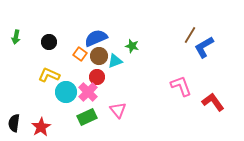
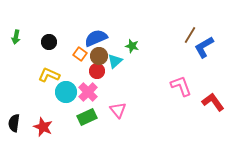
cyan triangle: rotated 21 degrees counterclockwise
red circle: moved 6 px up
red star: moved 2 px right; rotated 18 degrees counterclockwise
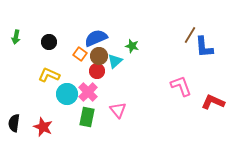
blue L-shape: rotated 65 degrees counterclockwise
cyan circle: moved 1 px right, 2 px down
red L-shape: rotated 30 degrees counterclockwise
green rectangle: rotated 54 degrees counterclockwise
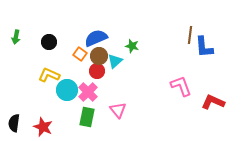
brown line: rotated 24 degrees counterclockwise
cyan circle: moved 4 px up
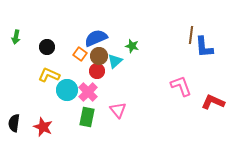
brown line: moved 1 px right
black circle: moved 2 px left, 5 px down
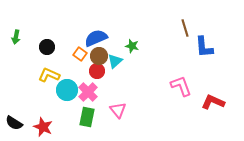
brown line: moved 6 px left, 7 px up; rotated 24 degrees counterclockwise
black semicircle: rotated 66 degrees counterclockwise
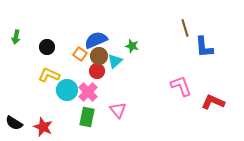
blue semicircle: moved 2 px down
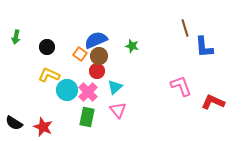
cyan triangle: moved 26 px down
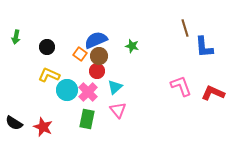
red L-shape: moved 9 px up
green rectangle: moved 2 px down
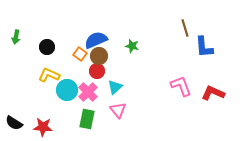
red star: rotated 18 degrees counterclockwise
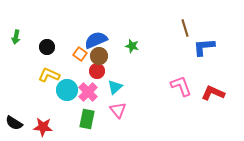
blue L-shape: rotated 90 degrees clockwise
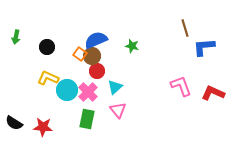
brown circle: moved 7 px left
yellow L-shape: moved 1 px left, 3 px down
